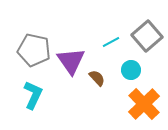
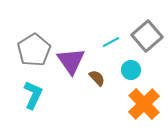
gray pentagon: rotated 28 degrees clockwise
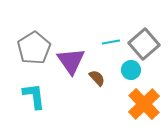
gray square: moved 3 px left, 8 px down
cyan line: rotated 18 degrees clockwise
gray pentagon: moved 2 px up
cyan L-shape: moved 1 px right, 1 px down; rotated 32 degrees counterclockwise
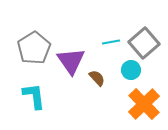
gray square: moved 1 px up
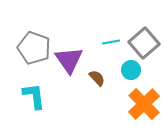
gray pentagon: rotated 20 degrees counterclockwise
purple triangle: moved 2 px left, 1 px up
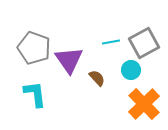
gray square: rotated 12 degrees clockwise
cyan L-shape: moved 1 px right, 2 px up
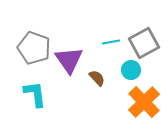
orange cross: moved 2 px up
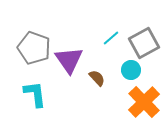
cyan line: moved 4 px up; rotated 30 degrees counterclockwise
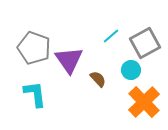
cyan line: moved 2 px up
gray square: moved 1 px right
brown semicircle: moved 1 px right, 1 px down
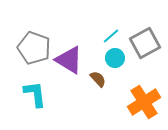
purple triangle: rotated 24 degrees counterclockwise
cyan circle: moved 16 px left, 12 px up
orange cross: rotated 12 degrees clockwise
